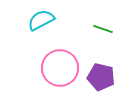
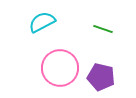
cyan semicircle: moved 1 px right, 2 px down
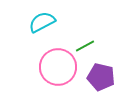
green line: moved 18 px left, 17 px down; rotated 48 degrees counterclockwise
pink circle: moved 2 px left, 1 px up
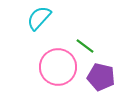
cyan semicircle: moved 3 px left, 4 px up; rotated 20 degrees counterclockwise
green line: rotated 66 degrees clockwise
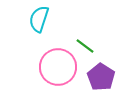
cyan semicircle: moved 1 px down; rotated 24 degrees counterclockwise
purple pentagon: rotated 20 degrees clockwise
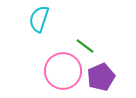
pink circle: moved 5 px right, 4 px down
purple pentagon: rotated 16 degrees clockwise
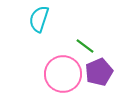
pink circle: moved 3 px down
purple pentagon: moved 2 px left, 5 px up
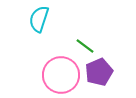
pink circle: moved 2 px left, 1 px down
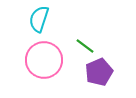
pink circle: moved 17 px left, 15 px up
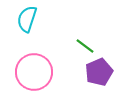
cyan semicircle: moved 12 px left
pink circle: moved 10 px left, 12 px down
